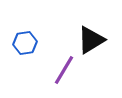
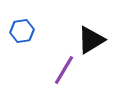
blue hexagon: moved 3 px left, 12 px up
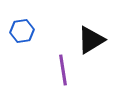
purple line: moved 1 px left; rotated 40 degrees counterclockwise
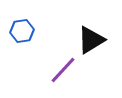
purple line: rotated 52 degrees clockwise
